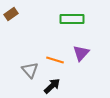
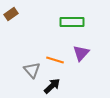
green rectangle: moved 3 px down
gray triangle: moved 2 px right
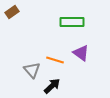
brown rectangle: moved 1 px right, 2 px up
purple triangle: rotated 36 degrees counterclockwise
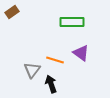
gray triangle: rotated 18 degrees clockwise
black arrow: moved 1 px left, 2 px up; rotated 66 degrees counterclockwise
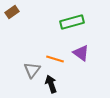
green rectangle: rotated 15 degrees counterclockwise
orange line: moved 1 px up
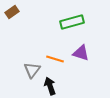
purple triangle: rotated 18 degrees counterclockwise
black arrow: moved 1 px left, 2 px down
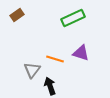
brown rectangle: moved 5 px right, 3 px down
green rectangle: moved 1 px right, 4 px up; rotated 10 degrees counterclockwise
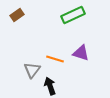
green rectangle: moved 3 px up
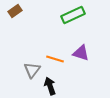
brown rectangle: moved 2 px left, 4 px up
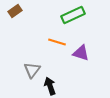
orange line: moved 2 px right, 17 px up
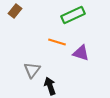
brown rectangle: rotated 16 degrees counterclockwise
